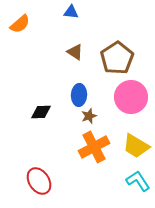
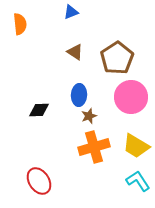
blue triangle: rotated 28 degrees counterclockwise
orange semicircle: rotated 55 degrees counterclockwise
black diamond: moved 2 px left, 2 px up
orange cross: rotated 12 degrees clockwise
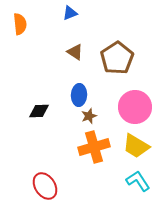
blue triangle: moved 1 px left, 1 px down
pink circle: moved 4 px right, 10 px down
black diamond: moved 1 px down
red ellipse: moved 6 px right, 5 px down
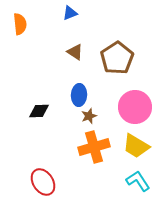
red ellipse: moved 2 px left, 4 px up
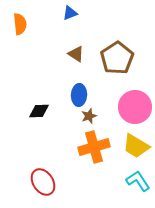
brown triangle: moved 1 px right, 2 px down
